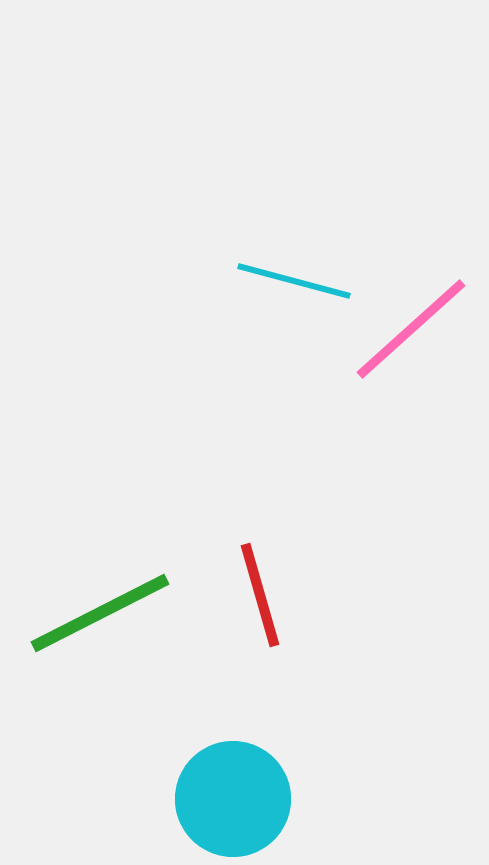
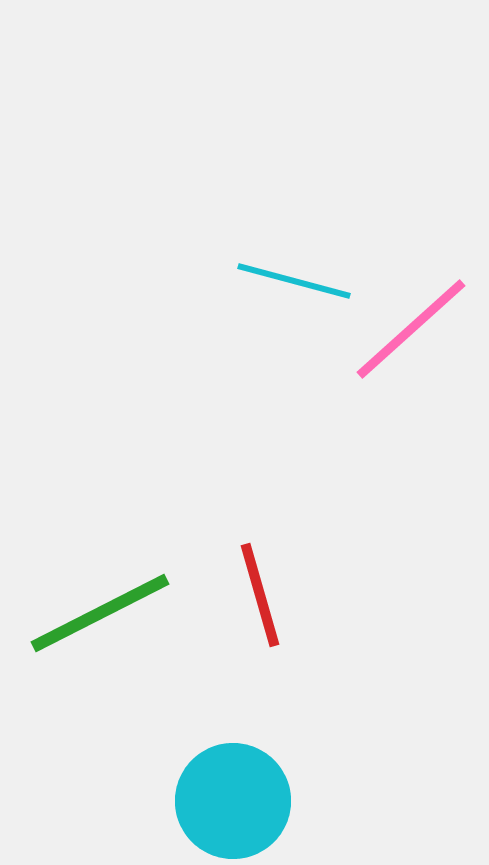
cyan circle: moved 2 px down
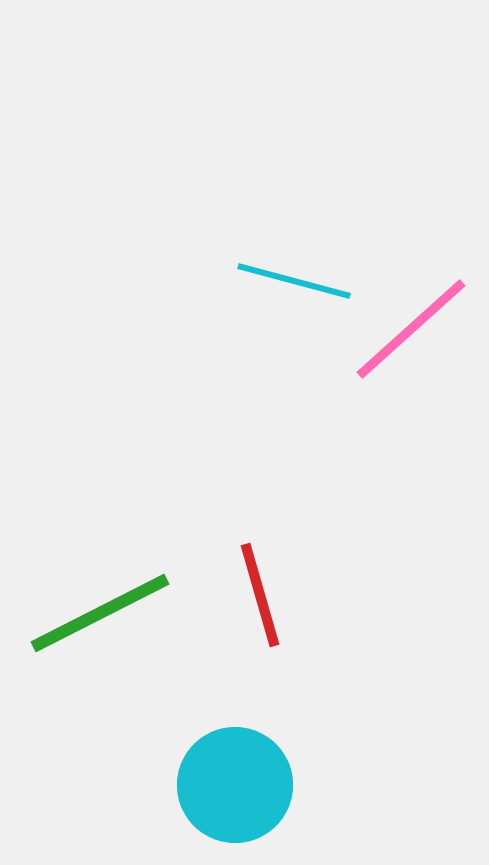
cyan circle: moved 2 px right, 16 px up
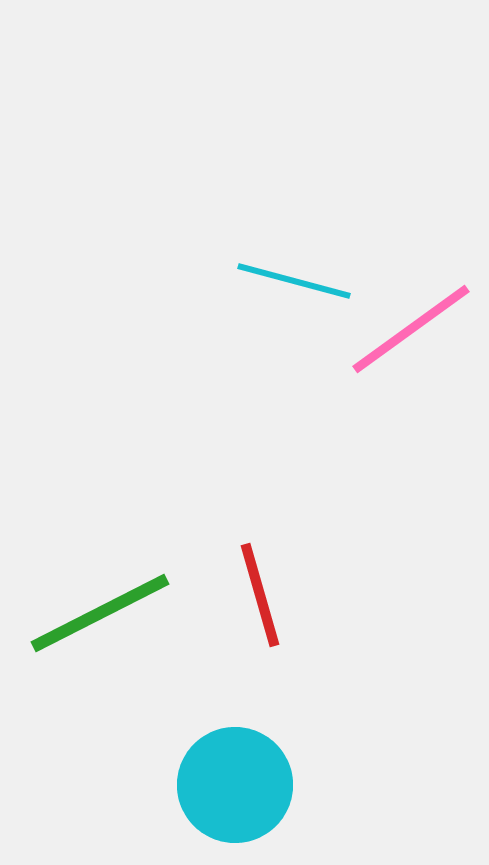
pink line: rotated 6 degrees clockwise
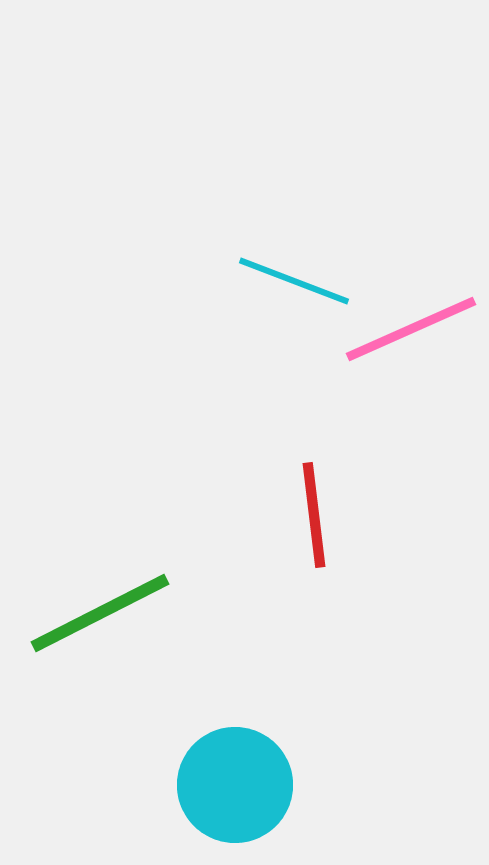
cyan line: rotated 6 degrees clockwise
pink line: rotated 12 degrees clockwise
red line: moved 54 px right, 80 px up; rotated 9 degrees clockwise
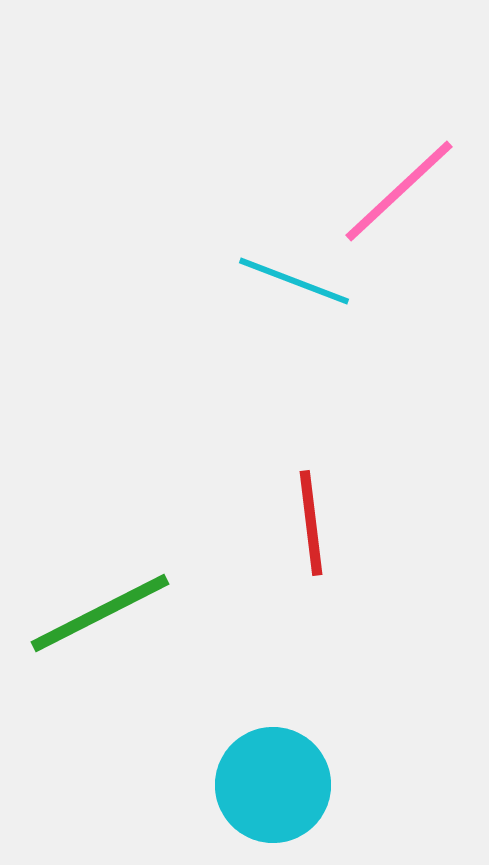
pink line: moved 12 px left, 138 px up; rotated 19 degrees counterclockwise
red line: moved 3 px left, 8 px down
cyan circle: moved 38 px right
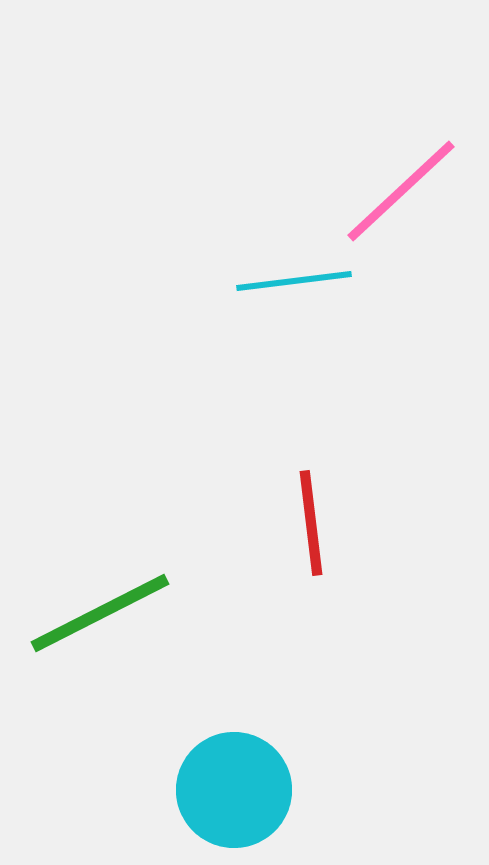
pink line: moved 2 px right
cyan line: rotated 28 degrees counterclockwise
cyan circle: moved 39 px left, 5 px down
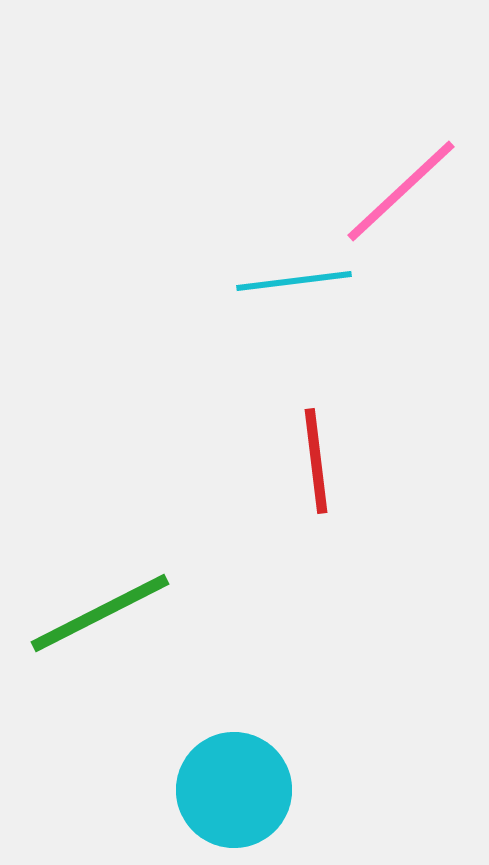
red line: moved 5 px right, 62 px up
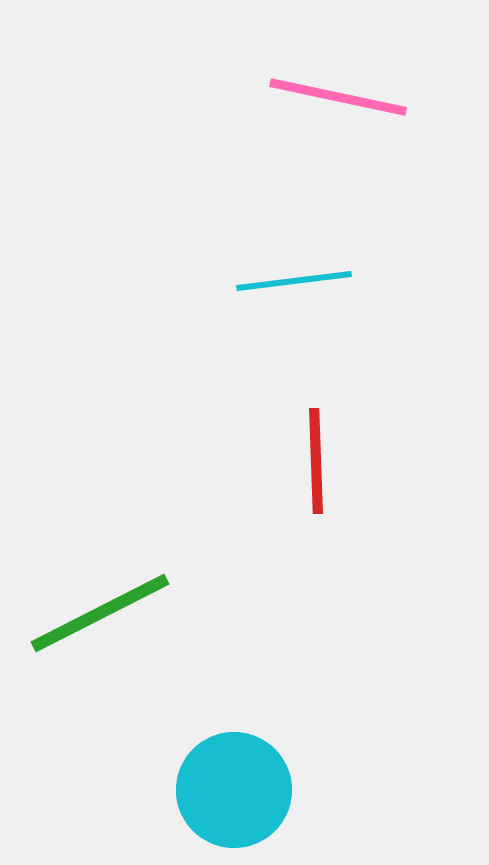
pink line: moved 63 px left, 94 px up; rotated 55 degrees clockwise
red line: rotated 5 degrees clockwise
